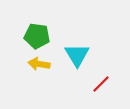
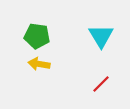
cyan triangle: moved 24 px right, 19 px up
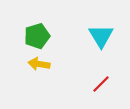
green pentagon: rotated 25 degrees counterclockwise
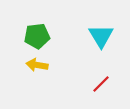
green pentagon: rotated 10 degrees clockwise
yellow arrow: moved 2 px left, 1 px down
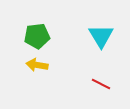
red line: rotated 72 degrees clockwise
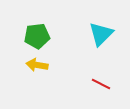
cyan triangle: moved 2 px up; rotated 16 degrees clockwise
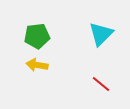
red line: rotated 12 degrees clockwise
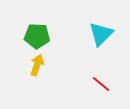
green pentagon: rotated 10 degrees clockwise
yellow arrow: rotated 100 degrees clockwise
